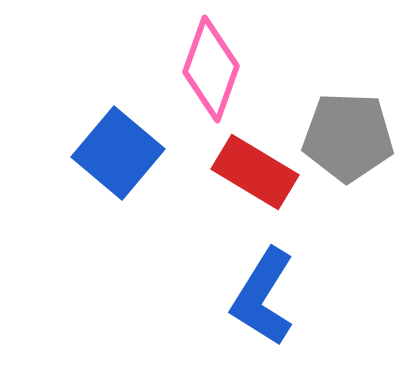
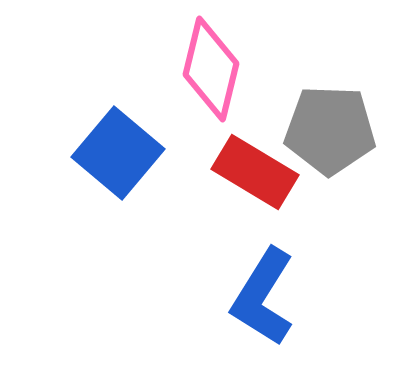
pink diamond: rotated 6 degrees counterclockwise
gray pentagon: moved 18 px left, 7 px up
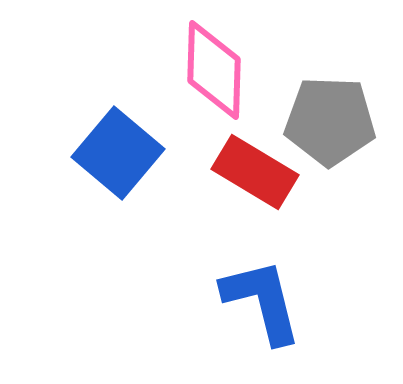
pink diamond: moved 3 px right, 1 px down; rotated 12 degrees counterclockwise
gray pentagon: moved 9 px up
blue L-shape: moved 1 px left, 4 px down; rotated 134 degrees clockwise
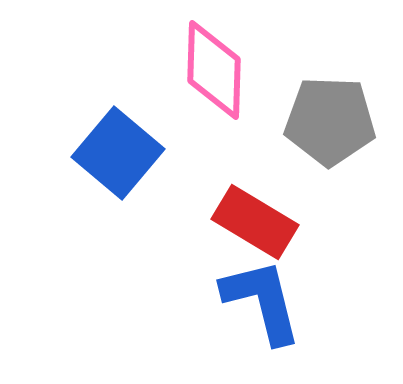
red rectangle: moved 50 px down
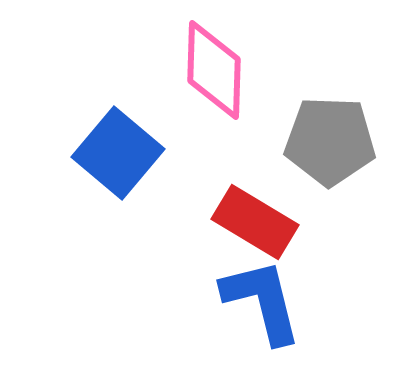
gray pentagon: moved 20 px down
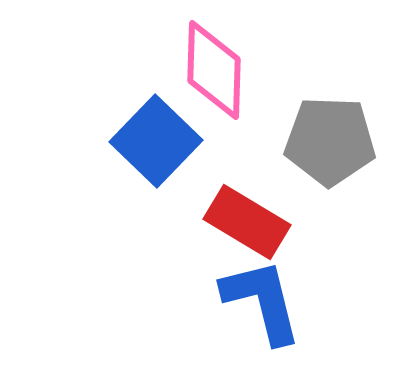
blue square: moved 38 px right, 12 px up; rotated 4 degrees clockwise
red rectangle: moved 8 px left
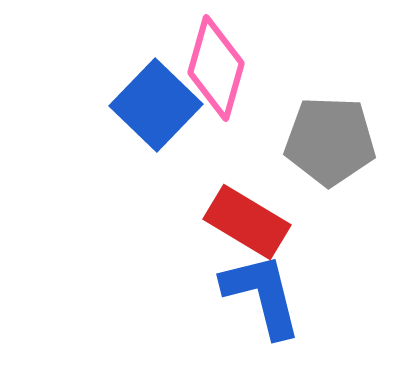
pink diamond: moved 2 px right, 2 px up; rotated 14 degrees clockwise
blue square: moved 36 px up
blue L-shape: moved 6 px up
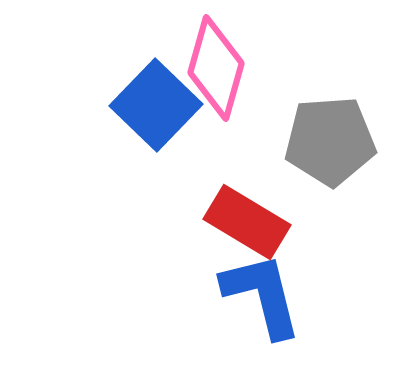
gray pentagon: rotated 6 degrees counterclockwise
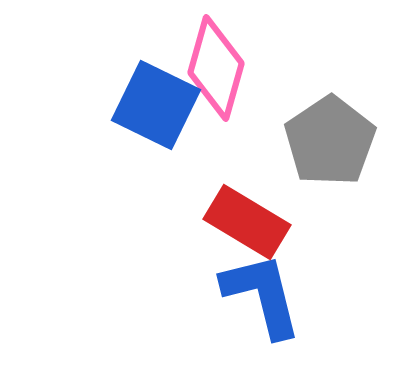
blue square: rotated 18 degrees counterclockwise
gray pentagon: rotated 30 degrees counterclockwise
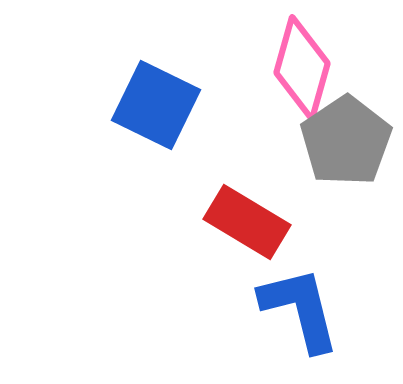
pink diamond: moved 86 px right
gray pentagon: moved 16 px right
blue L-shape: moved 38 px right, 14 px down
